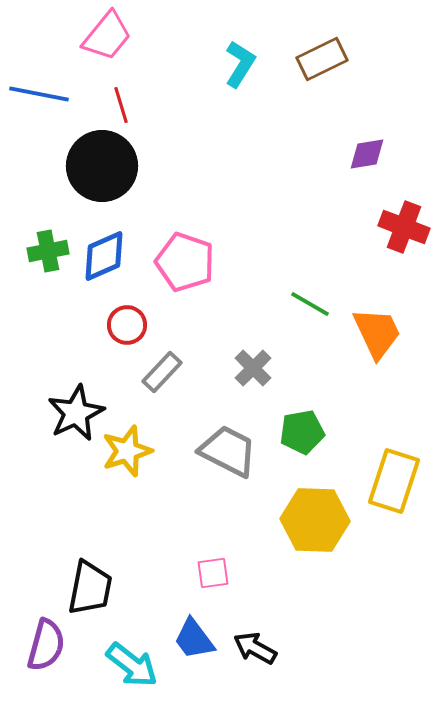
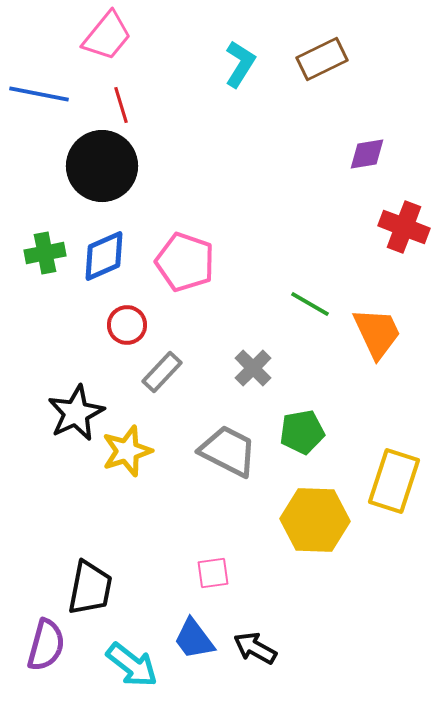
green cross: moved 3 px left, 2 px down
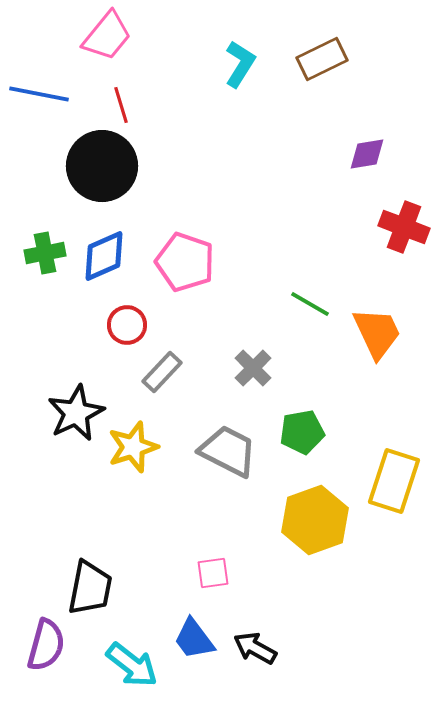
yellow star: moved 6 px right, 4 px up
yellow hexagon: rotated 22 degrees counterclockwise
